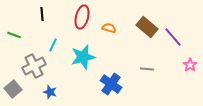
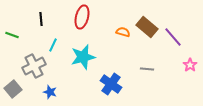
black line: moved 1 px left, 5 px down
orange semicircle: moved 14 px right, 4 px down
green line: moved 2 px left
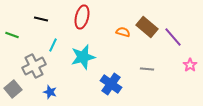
black line: rotated 72 degrees counterclockwise
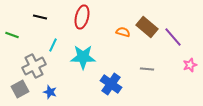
black line: moved 1 px left, 2 px up
cyan star: rotated 15 degrees clockwise
pink star: rotated 16 degrees clockwise
gray square: moved 7 px right; rotated 12 degrees clockwise
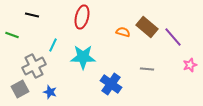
black line: moved 8 px left, 2 px up
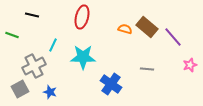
orange semicircle: moved 2 px right, 3 px up
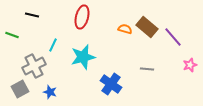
cyan star: rotated 15 degrees counterclockwise
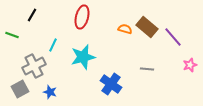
black line: rotated 72 degrees counterclockwise
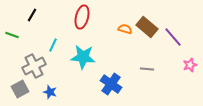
cyan star: rotated 20 degrees clockwise
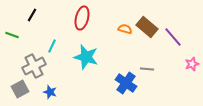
red ellipse: moved 1 px down
cyan line: moved 1 px left, 1 px down
cyan star: moved 3 px right; rotated 10 degrees clockwise
pink star: moved 2 px right, 1 px up
blue cross: moved 15 px right, 1 px up
